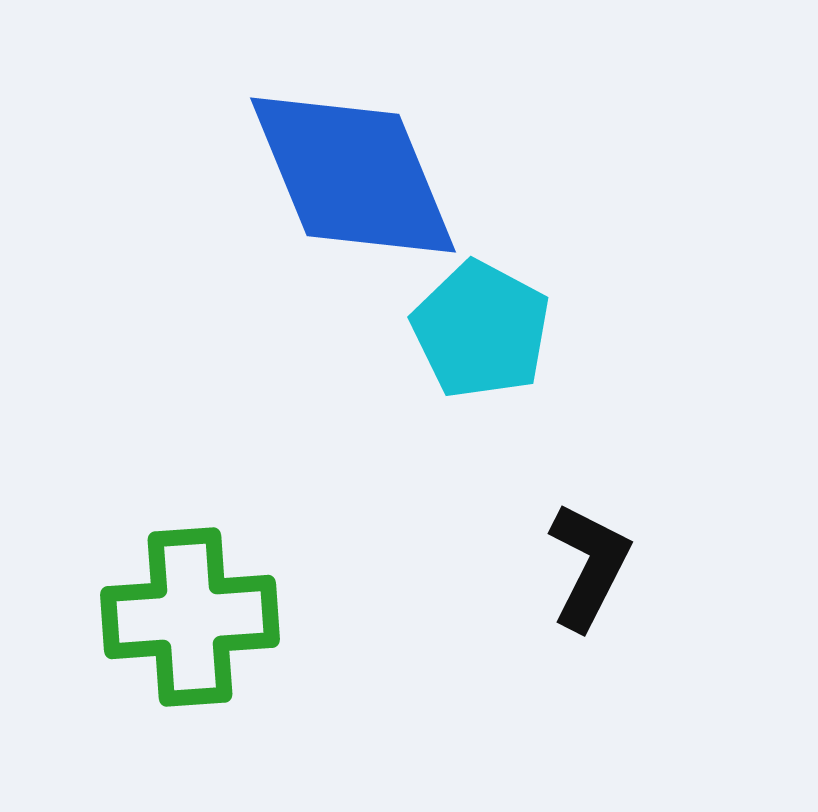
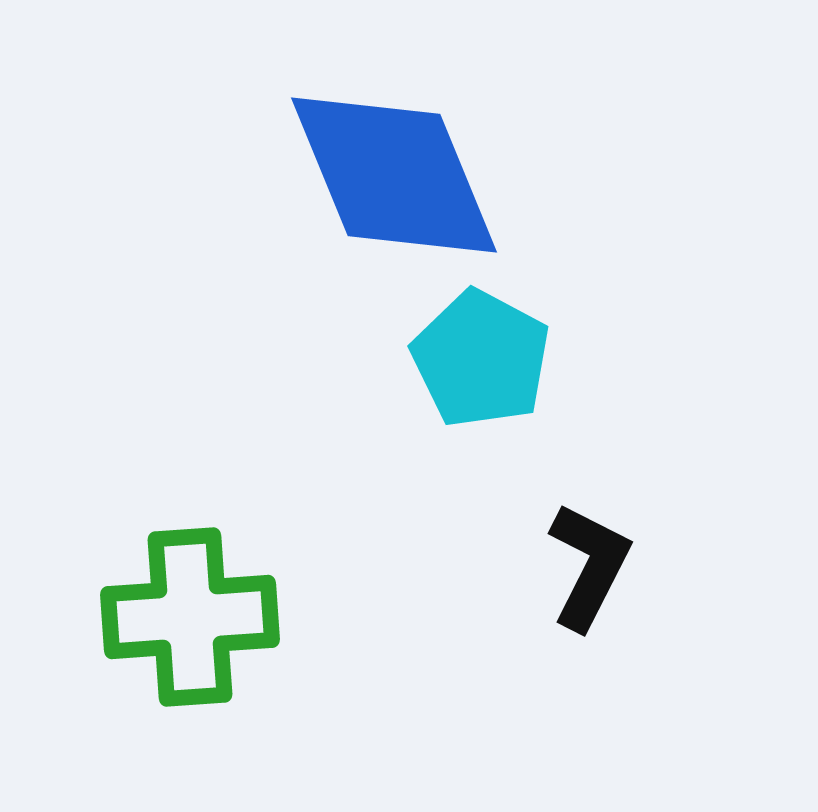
blue diamond: moved 41 px right
cyan pentagon: moved 29 px down
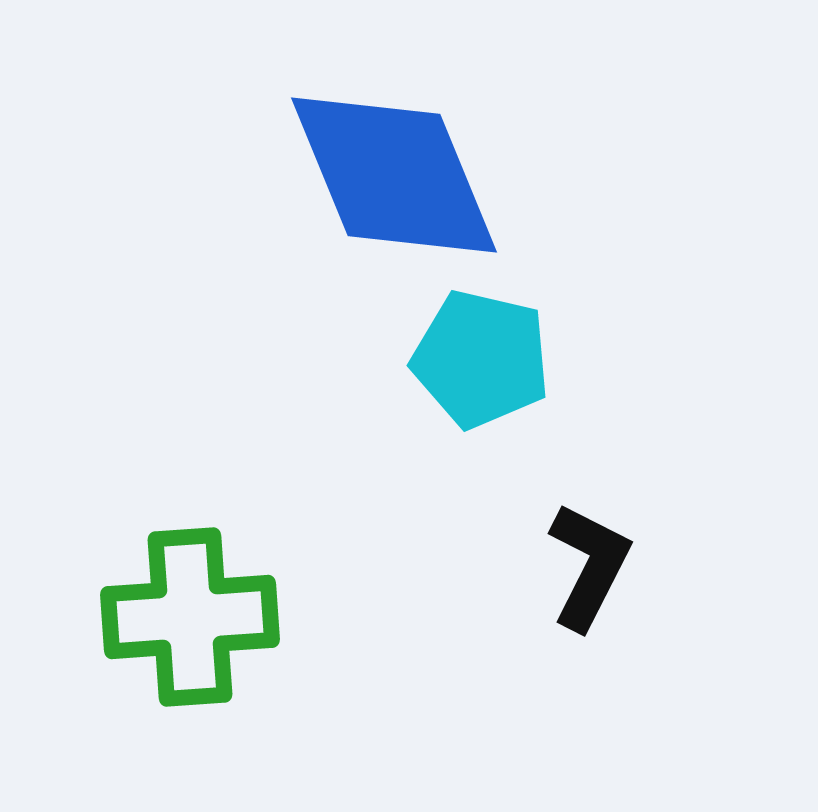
cyan pentagon: rotated 15 degrees counterclockwise
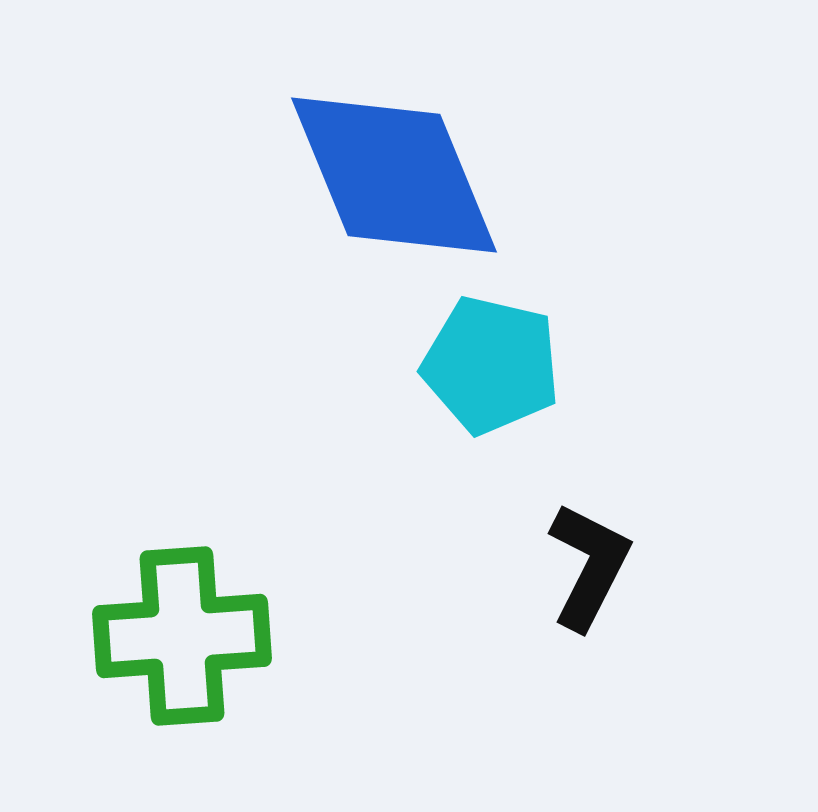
cyan pentagon: moved 10 px right, 6 px down
green cross: moved 8 px left, 19 px down
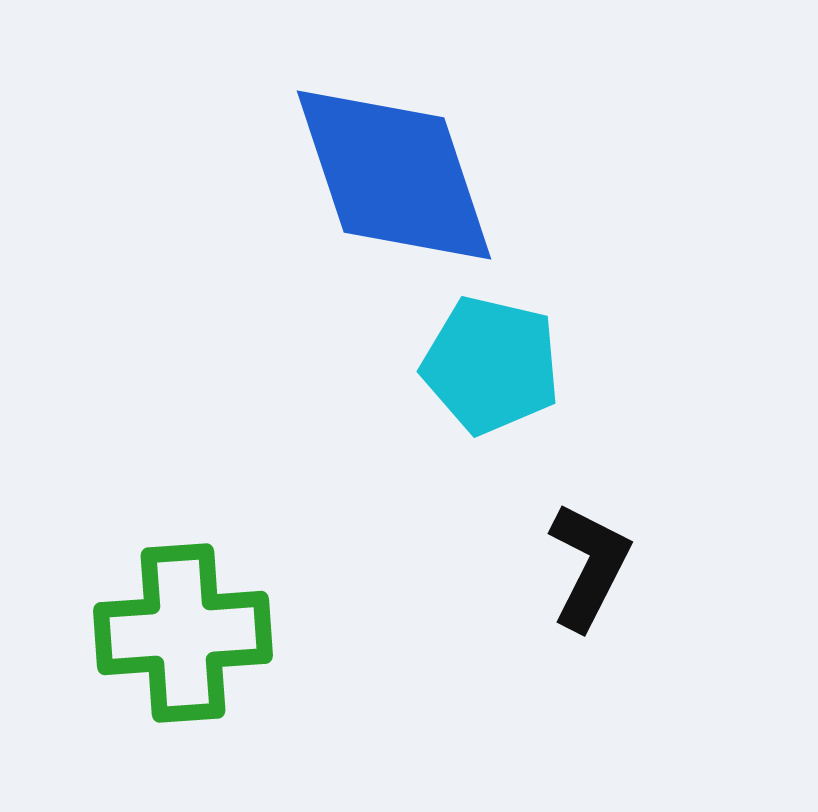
blue diamond: rotated 4 degrees clockwise
green cross: moved 1 px right, 3 px up
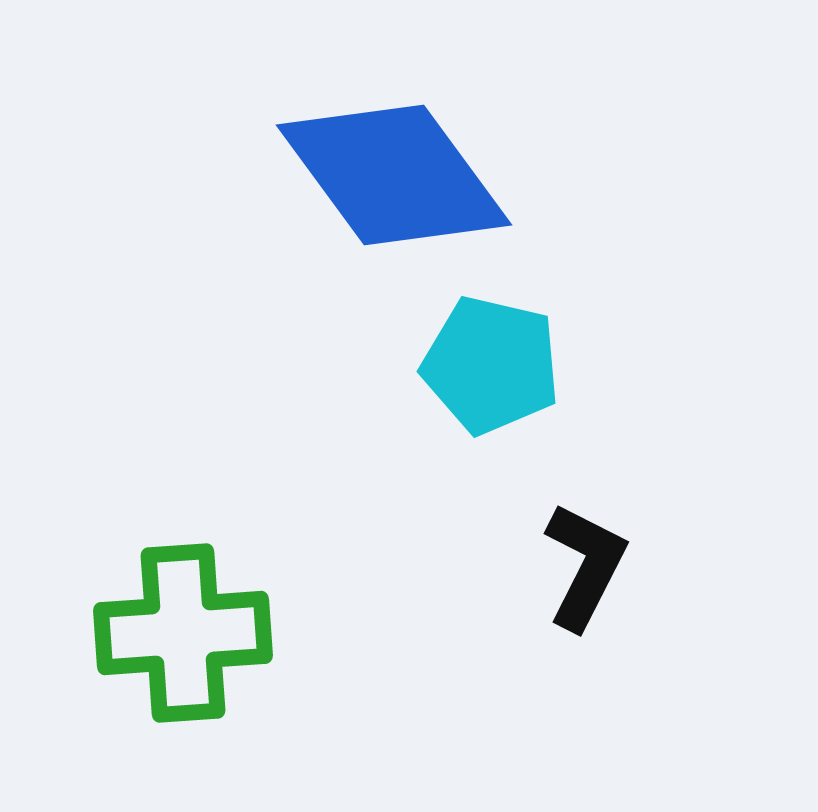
blue diamond: rotated 18 degrees counterclockwise
black L-shape: moved 4 px left
